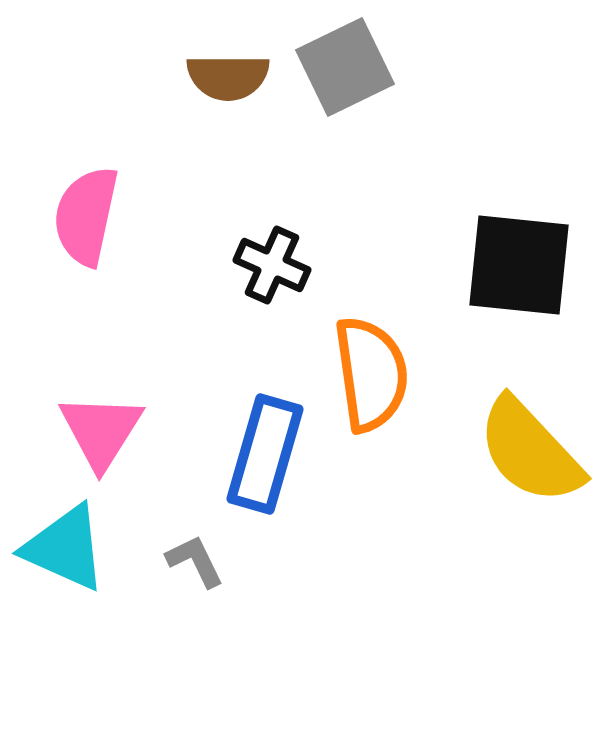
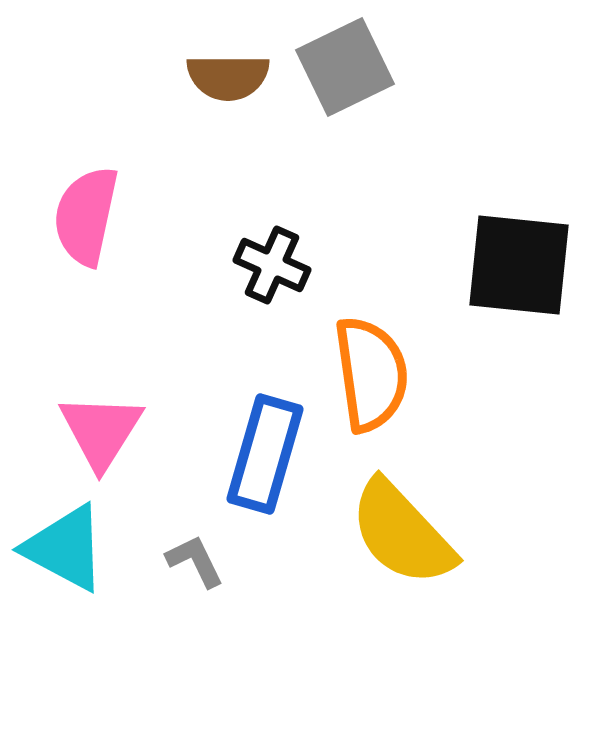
yellow semicircle: moved 128 px left, 82 px down
cyan triangle: rotated 4 degrees clockwise
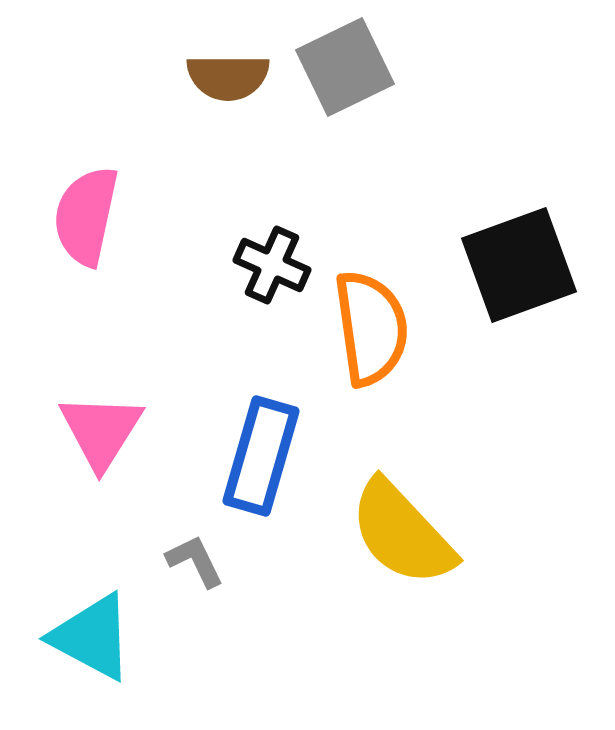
black square: rotated 26 degrees counterclockwise
orange semicircle: moved 46 px up
blue rectangle: moved 4 px left, 2 px down
cyan triangle: moved 27 px right, 89 px down
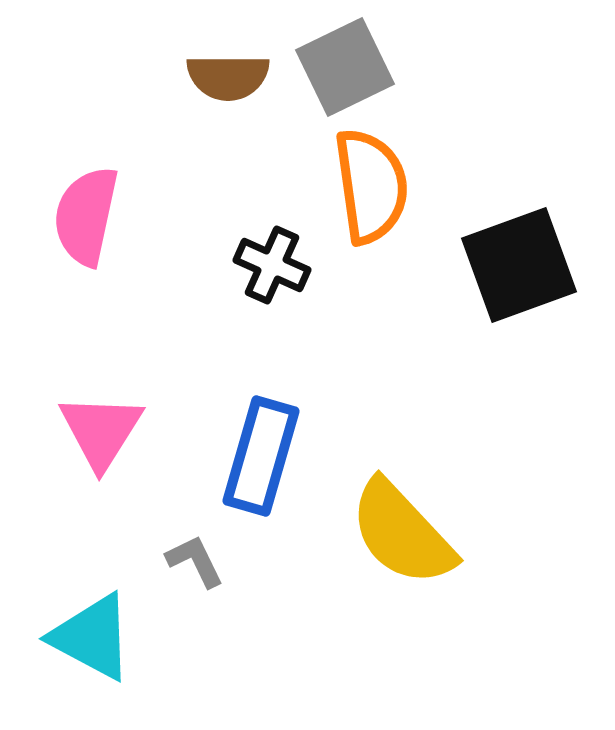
orange semicircle: moved 142 px up
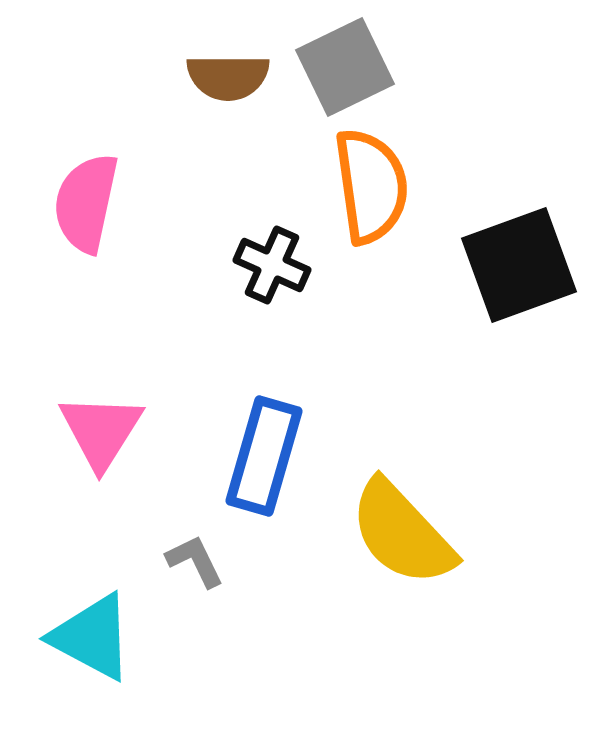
pink semicircle: moved 13 px up
blue rectangle: moved 3 px right
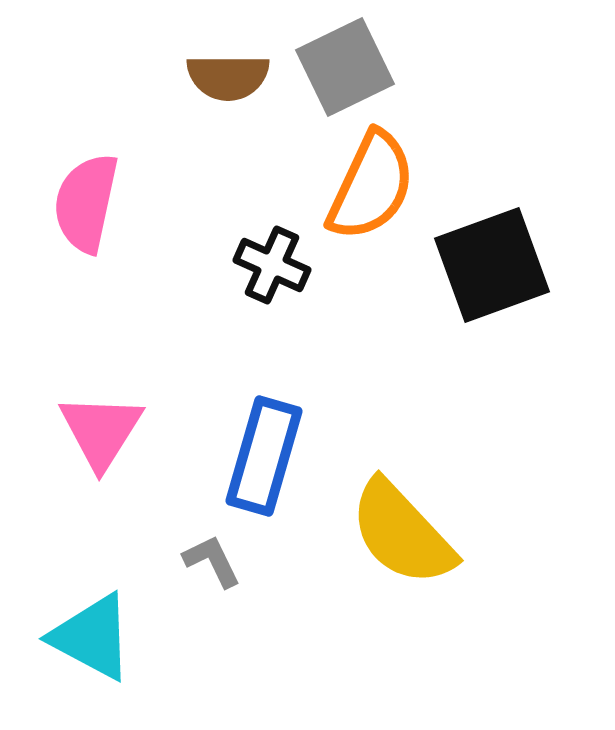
orange semicircle: rotated 33 degrees clockwise
black square: moved 27 px left
gray L-shape: moved 17 px right
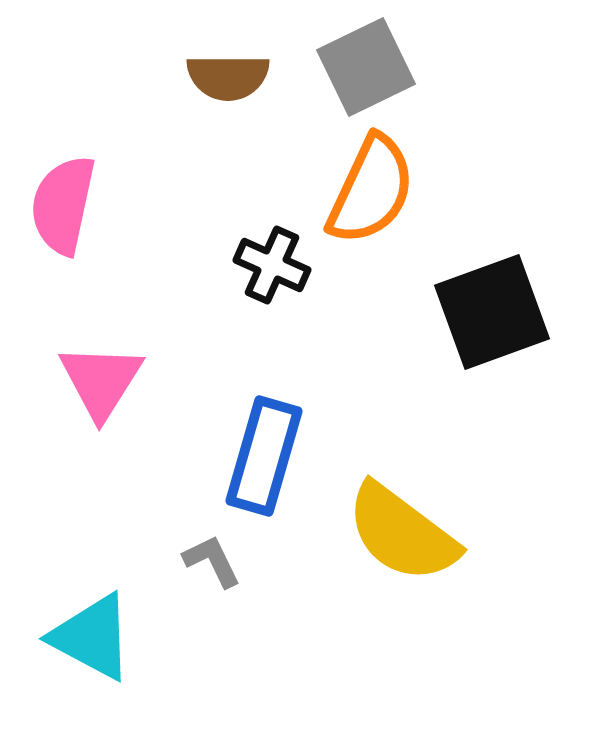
gray square: moved 21 px right
orange semicircle: moved 4 px down
pink semicircle: moved 23 px left, 2 px down
black square: moved 47 px down
pink triangle: moved 50 px up
yellow semicircle: rotated 10 degrees counterclockwise
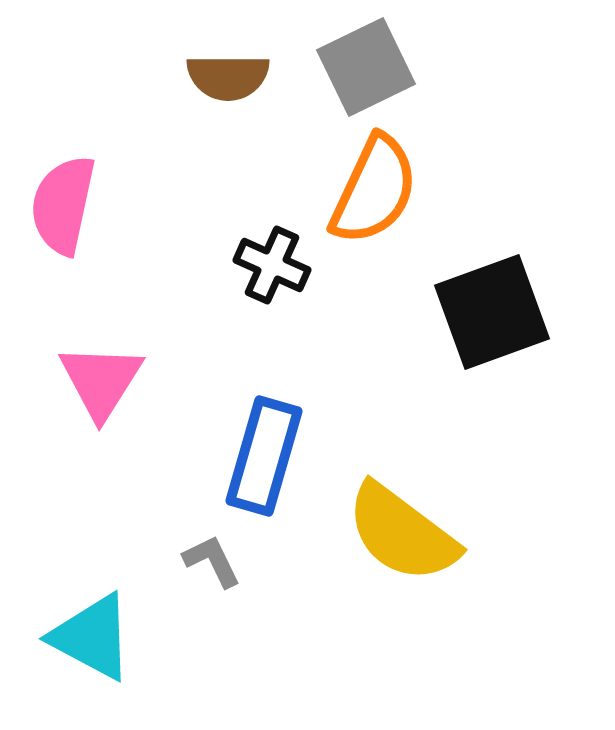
orange semicircle: moved 3 px right
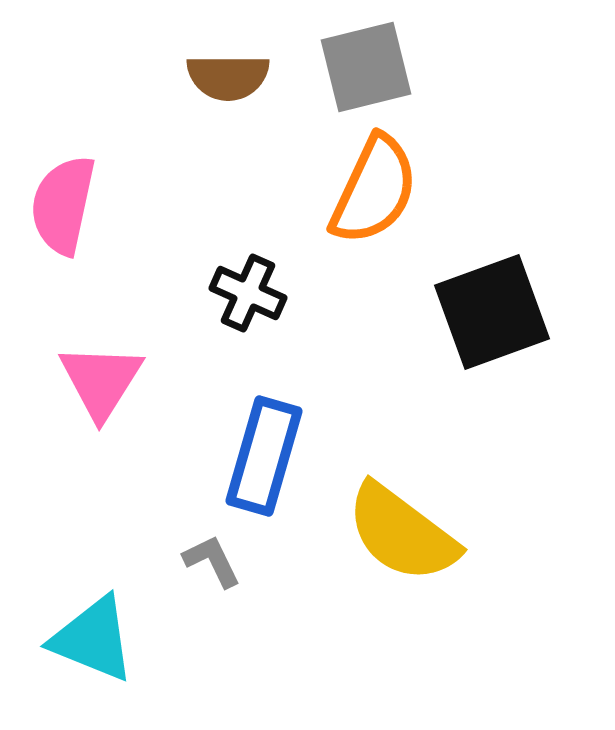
gray square: rotated 12 degrees clockwise
black cross: moved 24 px left, 28 px down
cyan triangle: moved 1 px right, 2 px down; rotated 6 degrees counterclockwise
